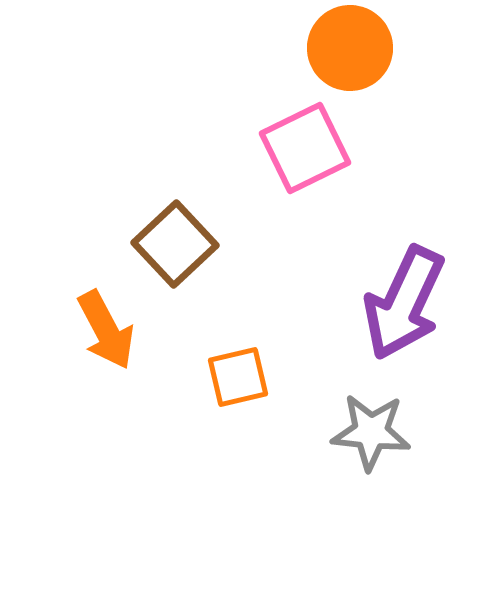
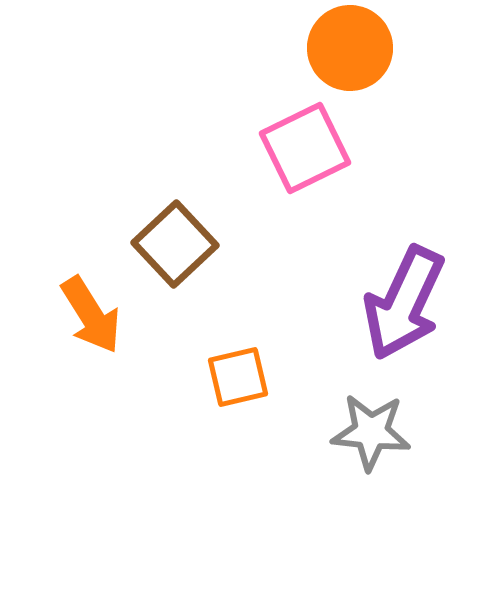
orange arrow: moved 15 px left, 15 px up; rotated 4 degrees counterclockwise
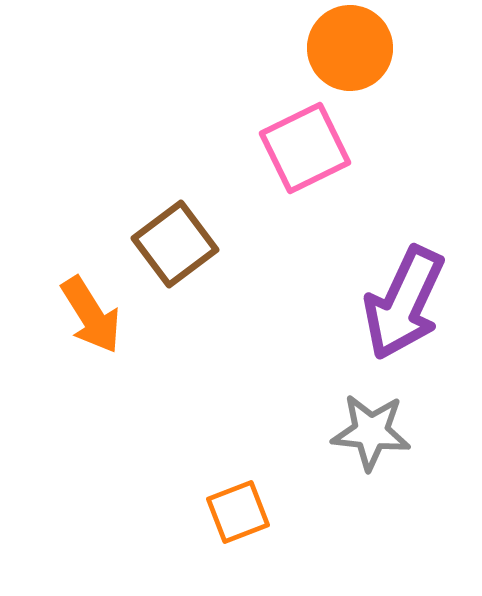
brown square: rotated 6 degrees clockwise
orange square: moved 135 px down; rotated 8 degrees counterclockwise
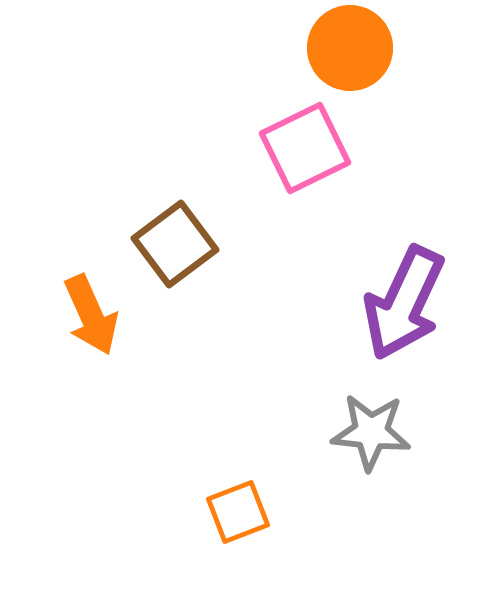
orange arrow: rotated 8 degrees clockwise
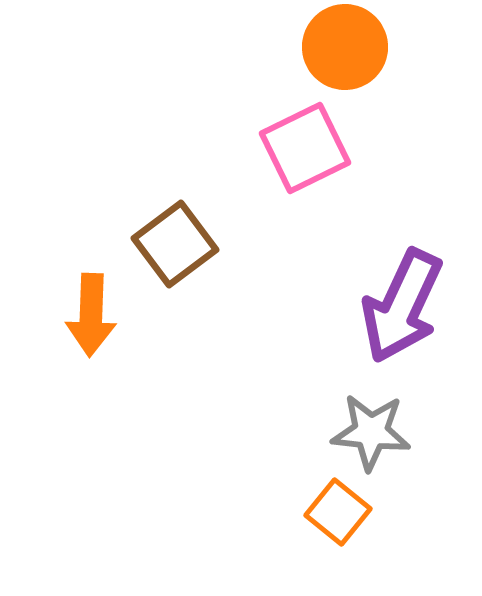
orange circle: moved 5 px left, 1 px up
purple arrow: moved 2 px left, 3 px down
orange arrow: rotated 26 degrees clockwise
orange square: moved 100 px right; rotated 30 degrees counterclockwise
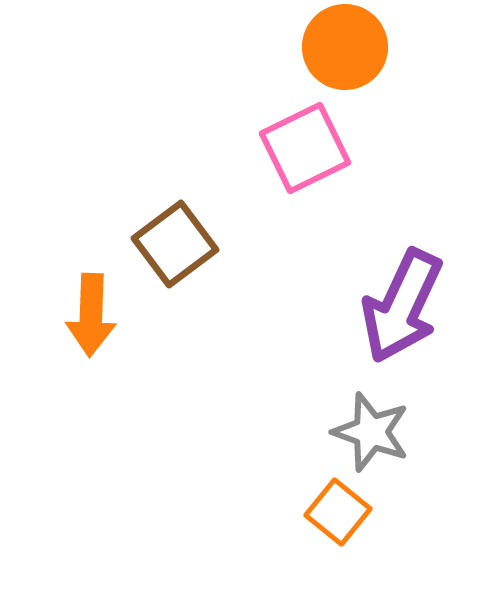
gray star: rotated 14 degrees clockwise
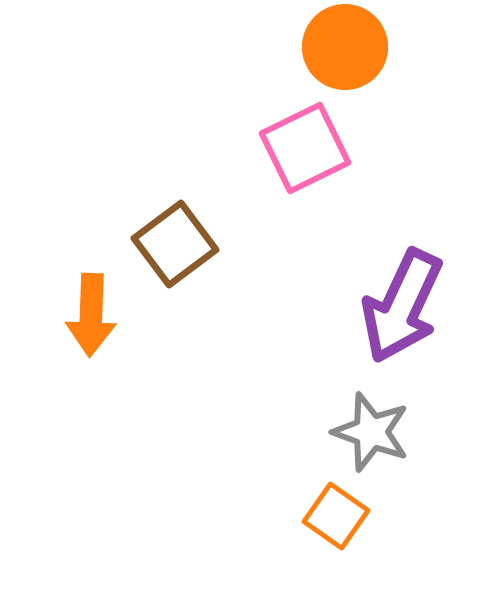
orange square: moved 2 px left, 4 px down; rotated 4 degrees counterclockwise
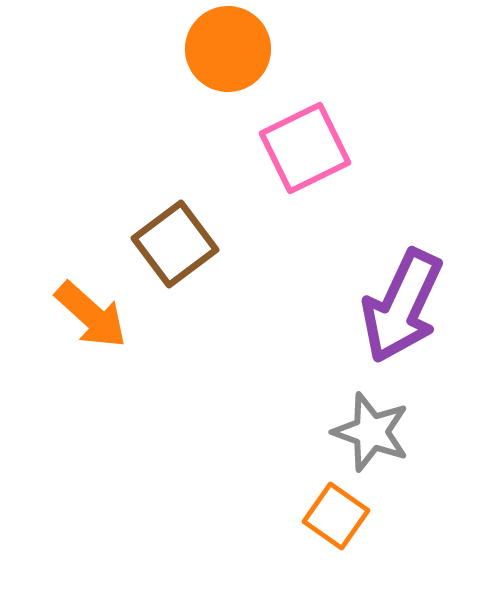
orange circle: moved 117 px left, 2 px down
orange arrow: rotated 50 degrees counterclockwise
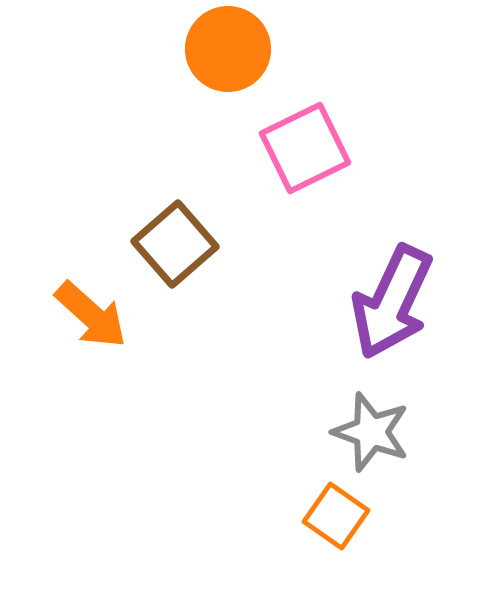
brown square: rotated 4 degrees counterclockwise
purple arrow: moved 10 px left, 4 px up
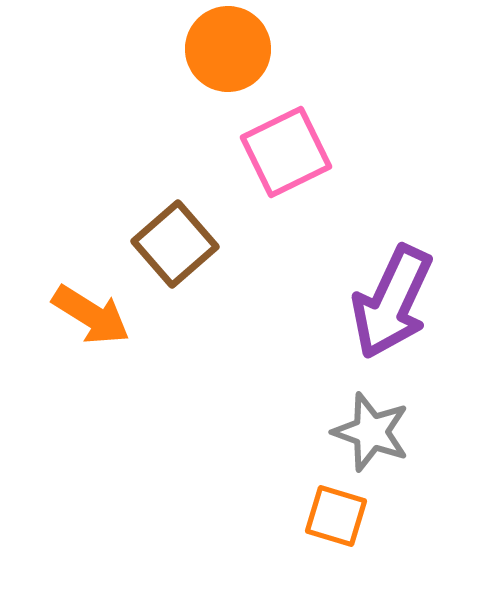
pink square: moved 19 px left, 4 px down
orange arrow: rotated 10 degrees counterclockwise
orange square: rotated 18 degrees counterclockwise
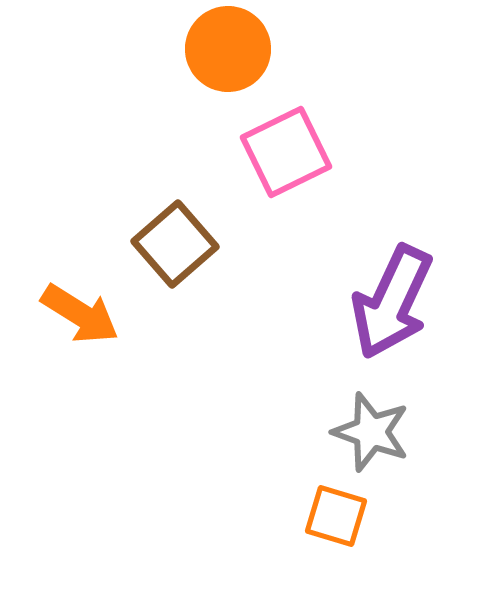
orange arrow: moved 11 px left, 1 px up
